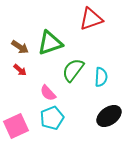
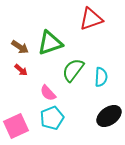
red arrow: moved 1 px right
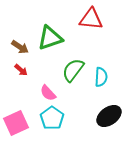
red triangle: rotated 25 degrees clockwise
green triangle: moved 5 px up
cyan pentagon: rotated 15 degrees counterclockwise
pink square: moved 3 px up
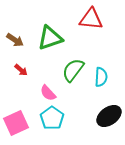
brown arrow: moved 5 px left, 7 px up
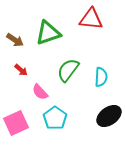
green triangle: moved 2 px left, 5 px up
green semicircle: moved 5 px left
pink semicircle: moved 8 px left, 1 px up
cyan pentagon: moved 3 px right
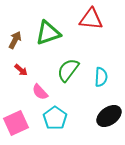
brown arrow: rotated 96 degrees counterclockwise
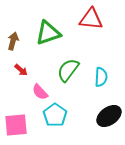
brown arrow: moved 2 px left, 1 px down; rotated 12 degrees counterclockwise
cyan pentagon: moved 3 px up
pink square: moved 2 px down; rotated 20 degrees clockwise
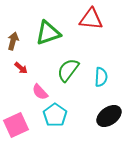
red arrow: moved 2 px up
pink square: rotated 20 degrees counterclockwise
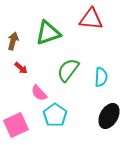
pink semicircle: moved 1 px left, 1 px down
black ellipse: rotated 25 degrees counterclockwise
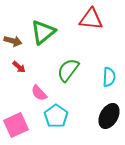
green triangle: moved 5 px left, 1 px up; rotated 20 degrees counterclockwise
brown arrow: rotated 90 degrees clockwise
red arrow: moved 2 px left, 1 px up
cyan semicircle: moved 8 px right
cyan pentagon: moved 1 px right, 1 px down
